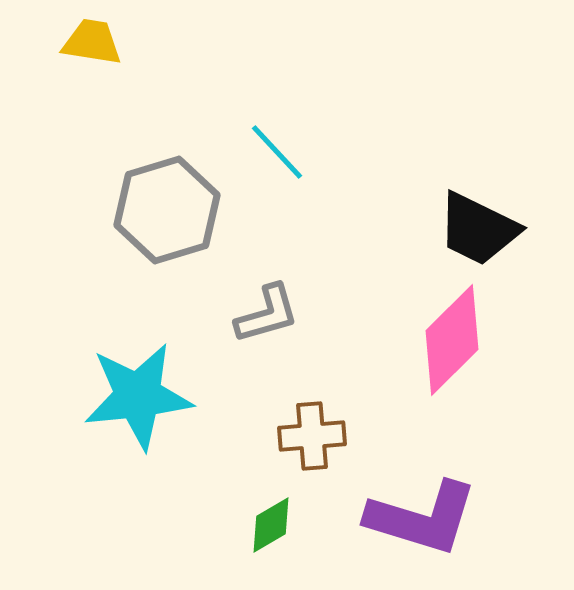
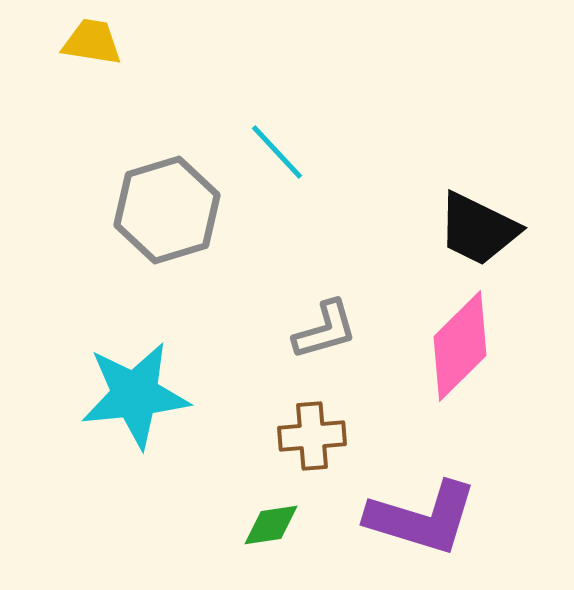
gray L-shape: moved 58 px right, 16 px down
pink diamond: moved 8 px right, 6 px down
cyan star: moved 3 px left, 1 px up
green diamond: rotated 22 degrees clockwise
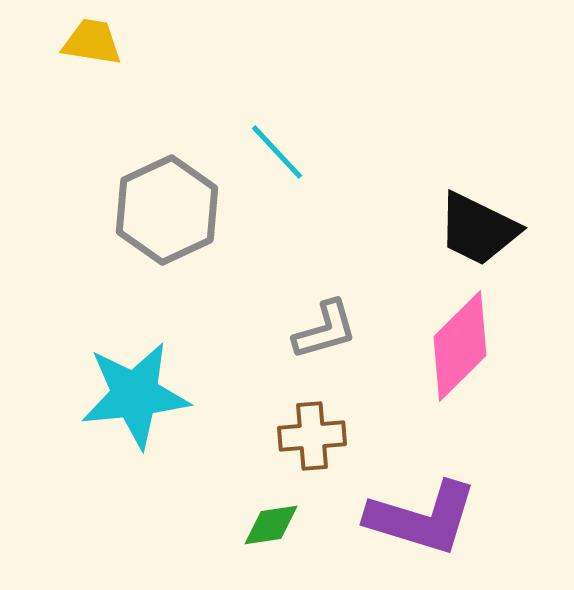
gray hexagon: rotated 8 degrees counterclockwise
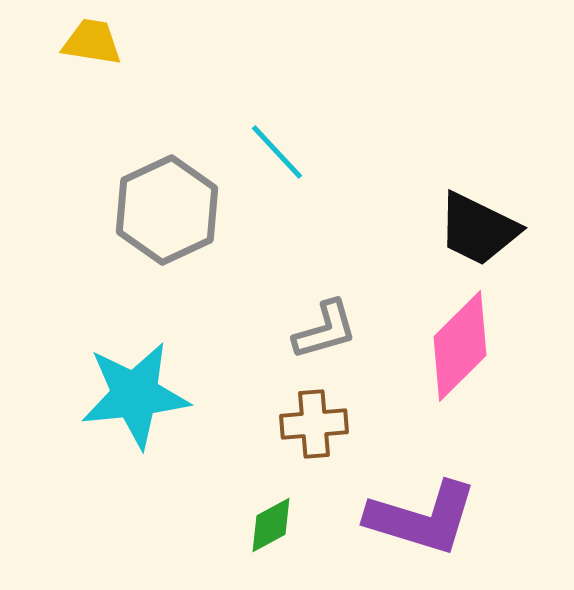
brown cross: moved 2 px right, 12 px up
green diamond: rotated 20 degrees counterclockwise
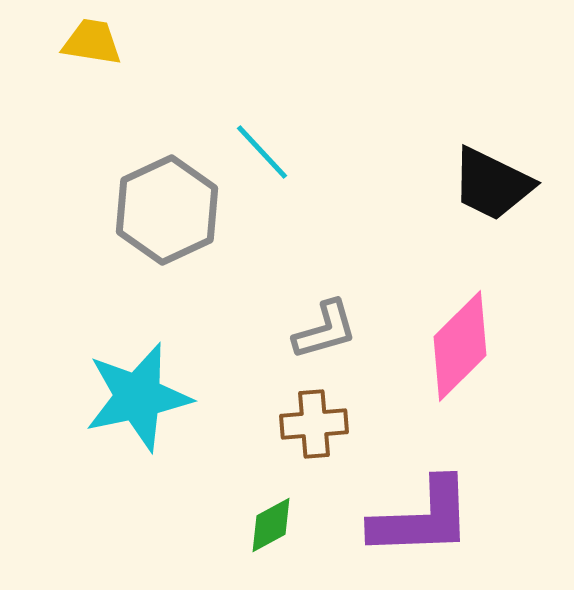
cyan line: moved 15 px left
black trapezoid: moved 14 px right, 45 px up
cyan star: moved 3 px right, 2 px down; rotated 6 degrees counterclockwise
purple L-shape: rotated 19 degrees counterclockwise
